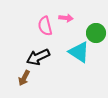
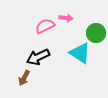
pink semicircle: rotated 78 degrees clockwise
cyan triangle: moved 1 px right, 1 px down
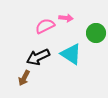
cyan triangle: moved 9 px left, 1 px down
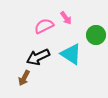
pink arrow: rotated 48 degrees clockwise
pink semicircle: moved 1 px left
green circle: moved 2 px down
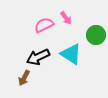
pink semicircle: moved 1 px up
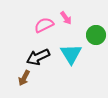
cyan triangle: rotated 25 degrees clockwise
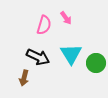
pink semicircle: rotated 132 degrees clockwise
green circle: moved 28 px down
black arrow: rotated 130 degrees counterclockwise
brown arrow: rotated 14 degrees counterclockwise
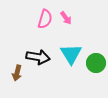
pink semicircle: moved 1 px right, 6 px up
black arrow: rotated 15 degrees counterclockwise
brown arrow: moved 7 px left, 5 px up
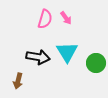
cyan triangle: moved 4 px left, 2 px up
brown arrow: moved 1 px right, 8 px down
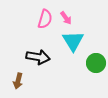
cyan triangle: moved 6 px right, 11 px up
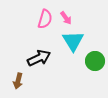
black arrow: moved 1 px right, 1 px down; rotated 35 degrees counterclockwise
green circle: moved 1 px left, 2 px up
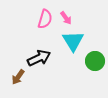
brown arrow: moved 4 px up; rotated 21 degrees clockwise
